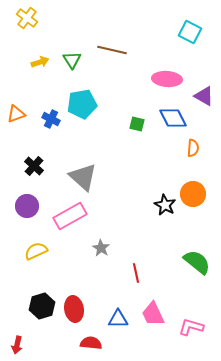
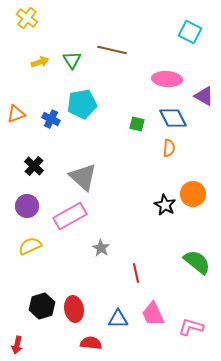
orange semicircle: moved 24 px left
yellow semicircle: moved 6 px left, 5 px up
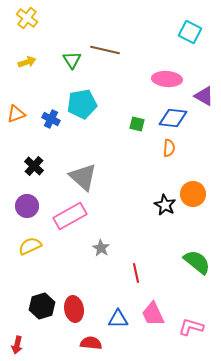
brown line: moved 7 px left
yellow arrow: moved 13 px left
blue diamond: rotated 56 degrees counterclockwise
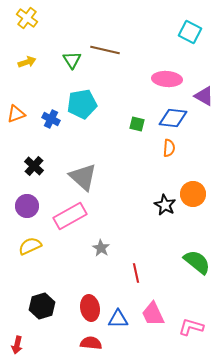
red ellipse: moved 16 px right, 1 px up
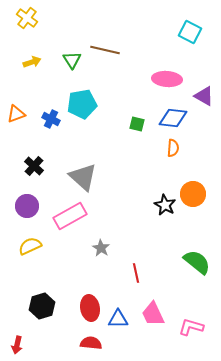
yellow arrow: moved 5 px right
orange semicircle: moved 4 px right
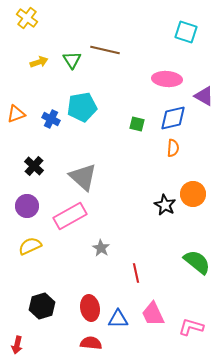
cyan square: moved 4 px left; rotated 10 degrees counterclockwise
yellow arrow: moved 7 px right
cyan pentagon: moved 3 px down
blue diamond: rotated 20 degrees counterclockwise
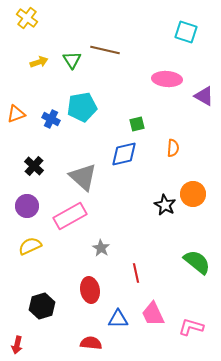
blue diamond: moved 49 px left, 36 px down
green square: rotated 28 degrees counterclockwise
red ellipse: moved 18 px up
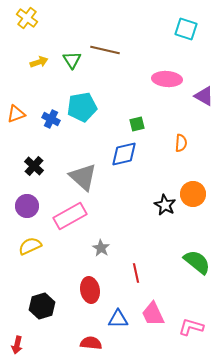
cyan square: moved 3 px up
orange semicircle: moved 8 px right, 5 px up
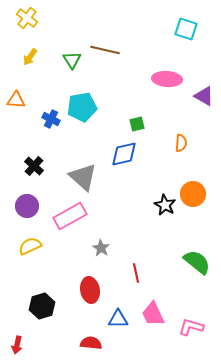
yellow arrow: moved 9 px left, 5 px up; rotated 144 degrees clockwise
orange triangle: moved 14 px up; rotated 24 degrees clockwise
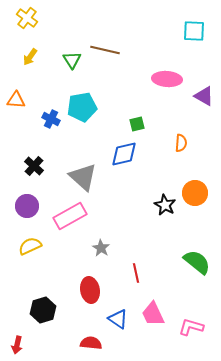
cyan square: moved 8 px right, 2 px down; rotated 15 degrees counterclockwise
orange circle: moved 2 px right, 1 px up
black hexagon: moved 1 px right, 4 px down
blue triangle: rotated 35 degrees clockwise
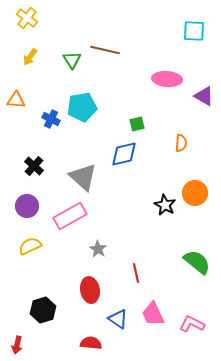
gray star: moved 3 px left, 1 px down
pink L-shape: moved 1 px right, 3 px up; rotated 10 degrees clockwise
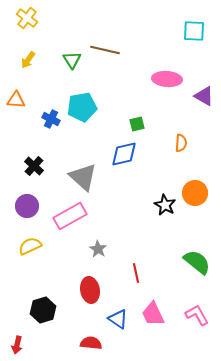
yellow arrow: moved 2 px left, 3 px down
pink L-shape: moved 5 px right, 9 px up; rotated 35 degrees clockwise
